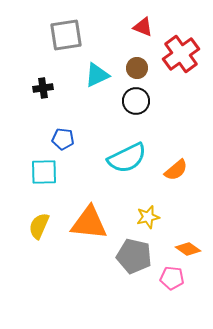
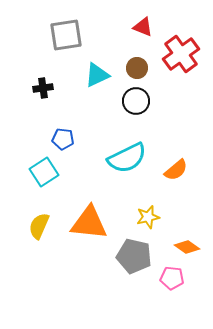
cyan square: rotated 32 degrees counterclockwise
orange diamond: moved 1 px left, 2 px up
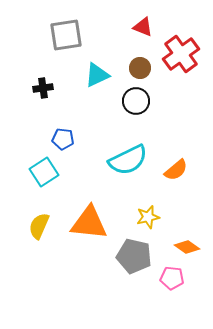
brown circle: moved 3 px right
cyan semicircle: moved 1 px right, 2 px down
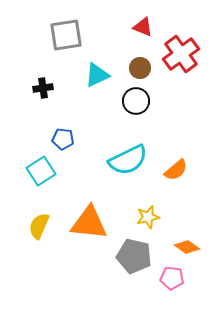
cyan square: moved 3 px left, 1 px up
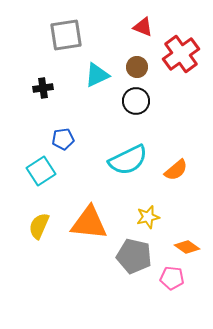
brown circle: moved 3 px left, 1 px up
blue pentagon: rotated 15 degrees counterclockwise
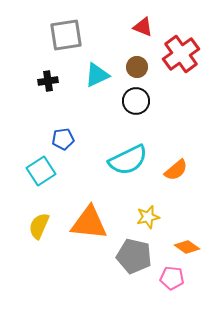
black cross: moved 5 px right, 7 px up
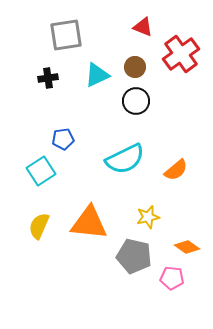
brown circle: moved 2 px left
black cross: moved 3 px up
cyan semicircle: moved 3 px left, 1 px up
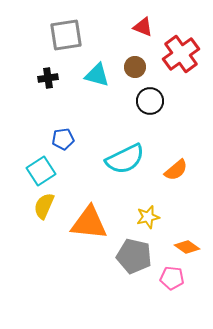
cyan triangle: rotated 40 degrees clockwise
black circle: moved 14 px right
yellow semicircle: moved 5 px right, 20 px up
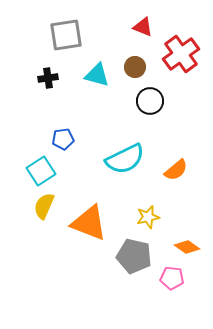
orange triangle: rotated 15 degrees clockwise
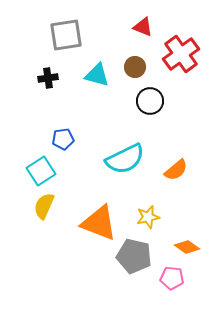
orange triangle: moved 10 px right
